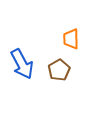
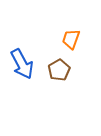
orange trapezoid: rotated 20 degrees clockwise
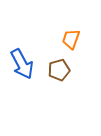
brown pentagon: rotated 15 degrees clockwise
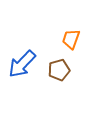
blue arrow: rotated 72 degrees clockwise
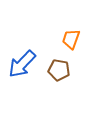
brown pentagon: rotated 25 degrees clockwise
